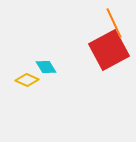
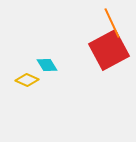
orange line: moved 2 px left
cyan diamond: moved 1 px right, 2 px up
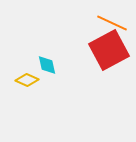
orange line: rotated 40 degrees counterclockwise
cyan diamond: rotated 20 degrees clockwise
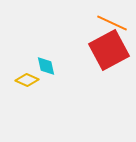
cyan diamond: moved 1 px left, 1 px down
